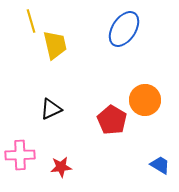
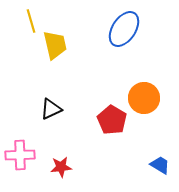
orange circle: moved 1 px left, 2 px up
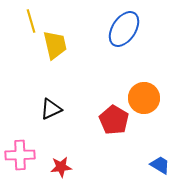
red pentagon: moved 2 px right
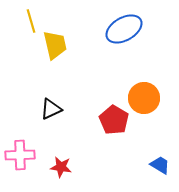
blue ellipse: rotated 27 degrees clockwise
red star: rotated 15 degrees clockwise
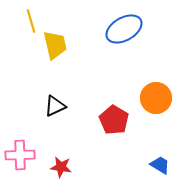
orange circle: moved 12 px right
black triangle: moved 4 px right, 3 px up
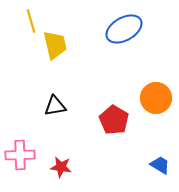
black triangle: rotated 15 degrees clockwise
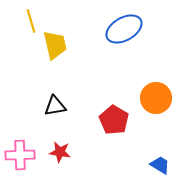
red star: moved 1 px left, 15 px up
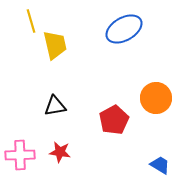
red pentagon: rotated 12 degrees clockwise
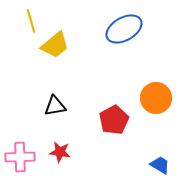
yellow trapezoid: rotated 64 degrees clockwise
pink cross: moved 2 px down
